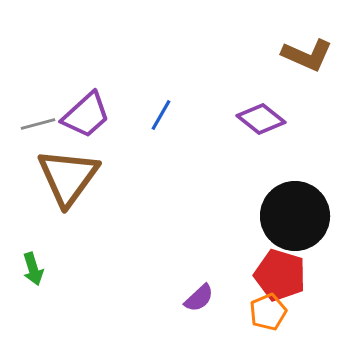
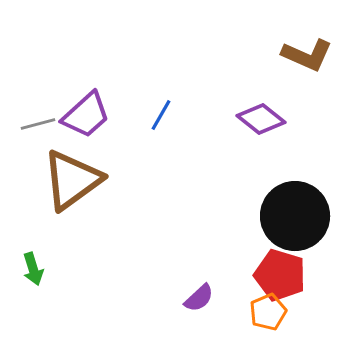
brown triangle: moved 4 px right, 3 px down; rotated 18 degrees clockwise
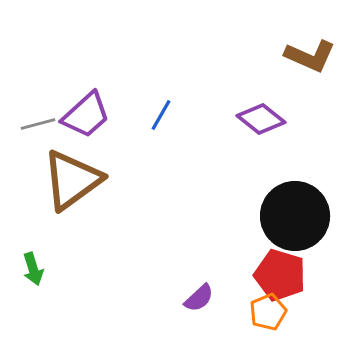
brown L-shape: moved 3 px right, 1 px down
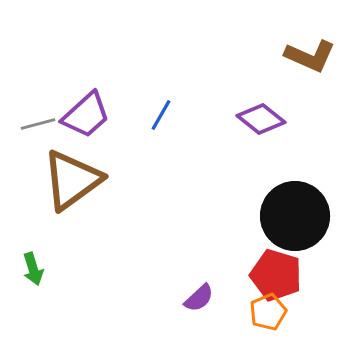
red pentagon: moved 4 px left
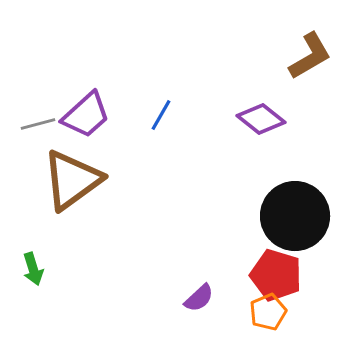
brown L-shape: rotated 54 degrees counterclockwise
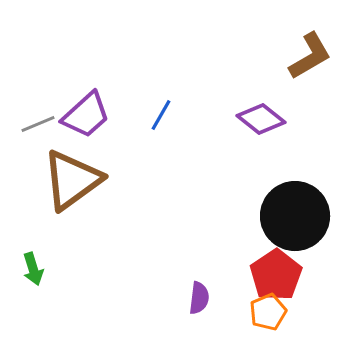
gray line: rotated 8 degrees counterclockwise
red pentagon: rotated 21 degrees clockwise
purple semicircle: rotated 40 degrees counterclockwise
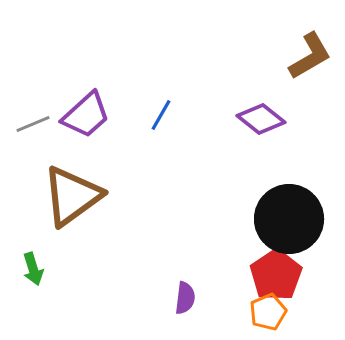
gray line: moved 5 px left
brown triangle: moved 16 px down
black circle: moved 6 px left, 3 px down
purple semicircle: moved 14 px left
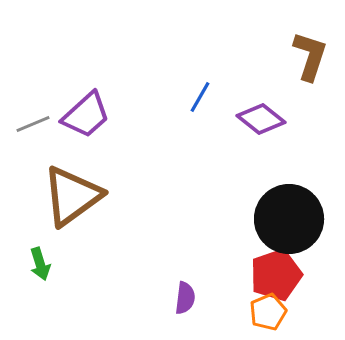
brown L-shape: rotated 42 degrees counterclockwise
blue line: moved 39 px right, 18 px up
green arrow: moved 7 px right, 5 px up
red pentagon: rotated 15 degrees clockwise
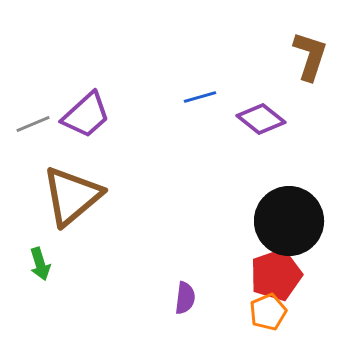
blue line: rotated 44 degrees clockwise
brown triangle: rotated 4 degrees counterclockwise
black circle: moved 2 px down
